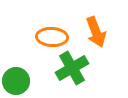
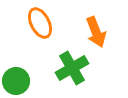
orange ellipse: moved 12 px left, 14 px up; rotated 60 degrees clockwise
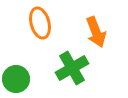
orange ellipse: rotated 12 degrees clockwise
green circle: moved 2 px up
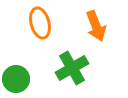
orange arrow: moved 6 px up
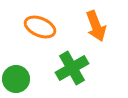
orange ellipse: moved 4 px down; rotated 52 degrees counterclockwise
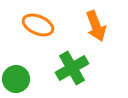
orange ellipse: moved 2 px left, 2 px up
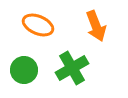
green circle: moved 8 px right, 9 px up
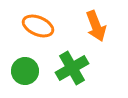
orange ellipse: moved 1 px down
green circle: moved 1 px right, 1 px down
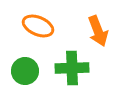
orange arrow: moved 2 px right, 5 px down
green cross: rotated 28 degrees clockwise
